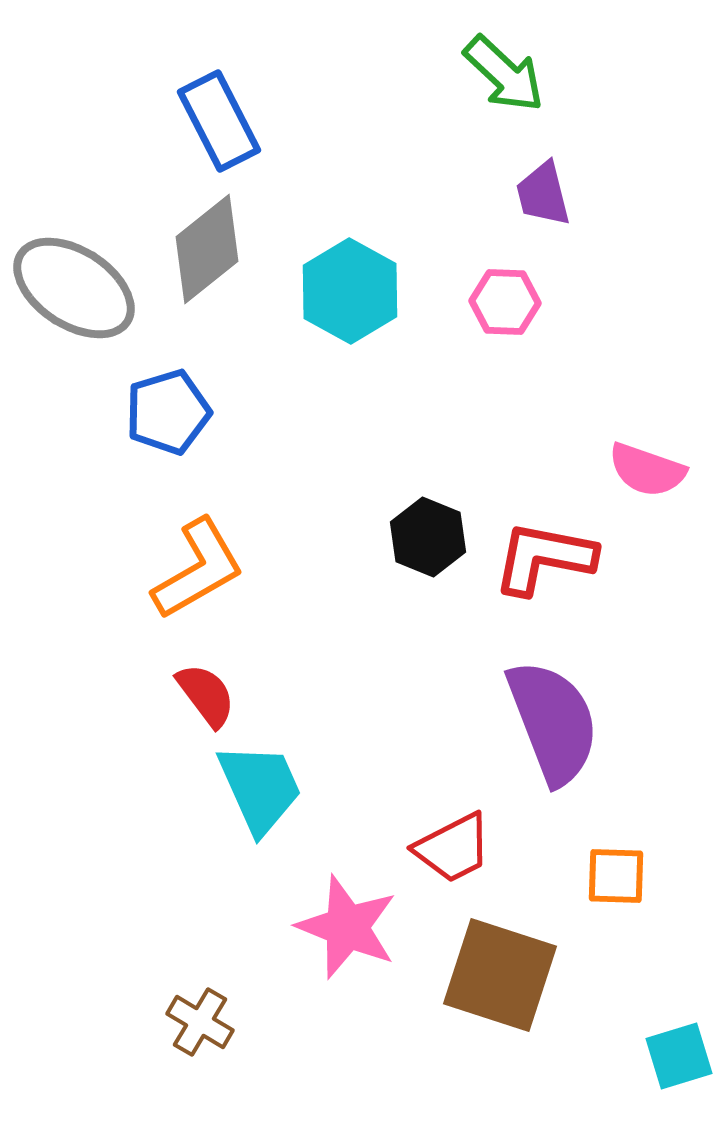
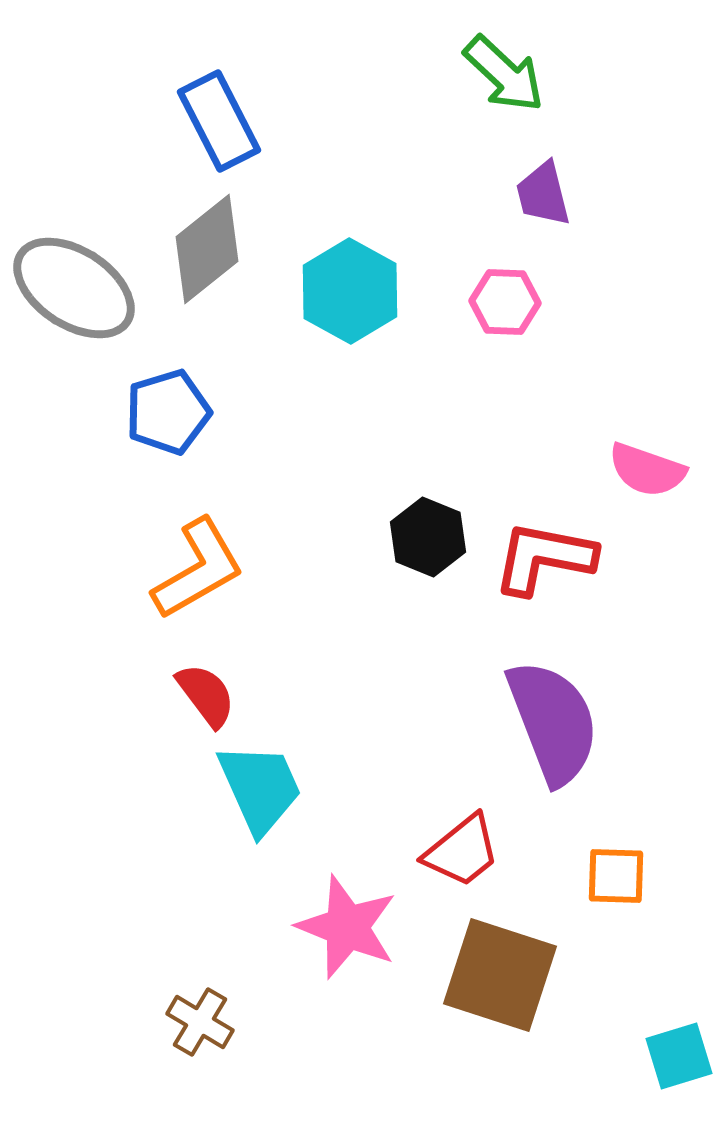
red trapezoid: moved 9 px right, 3 px down; rotated 12 degrees counterclockwise
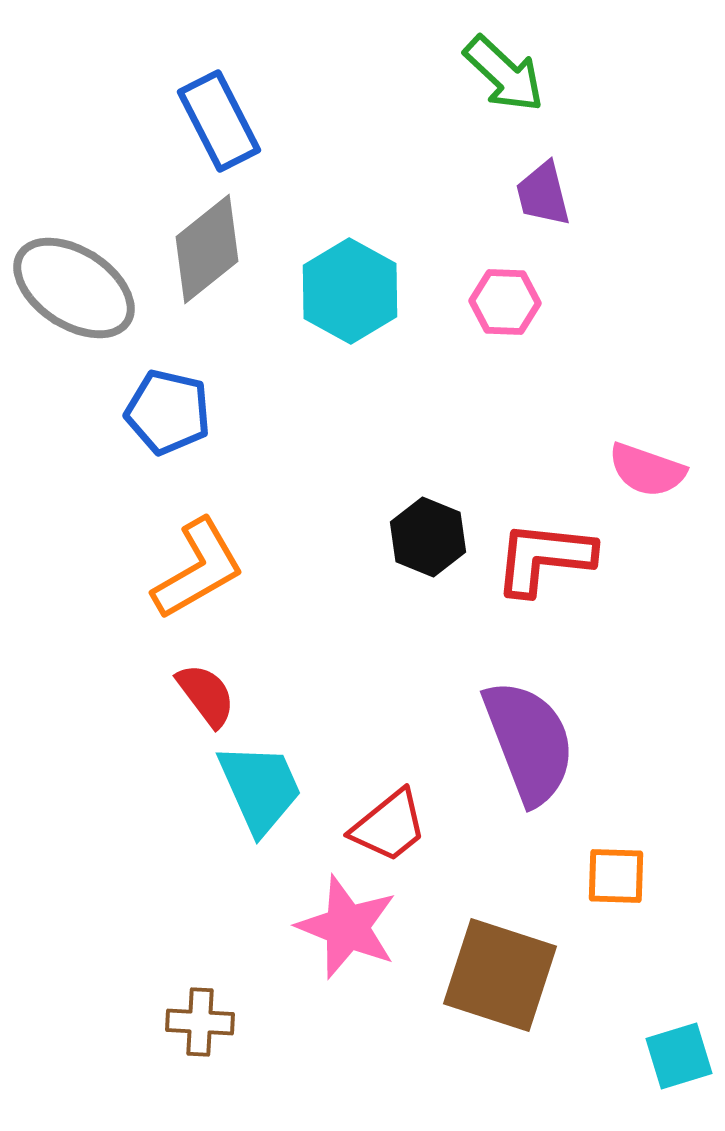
blue pentagon: rotated 30 degrees clockwise
red L-shape: rotated 5 degrees counterclockwise
purple semicircle: moved 24 px left, 20 px down
red trapezoid: moved 73 px left, 25 px up
brown cross: rotated 28 degrees counterclockwise
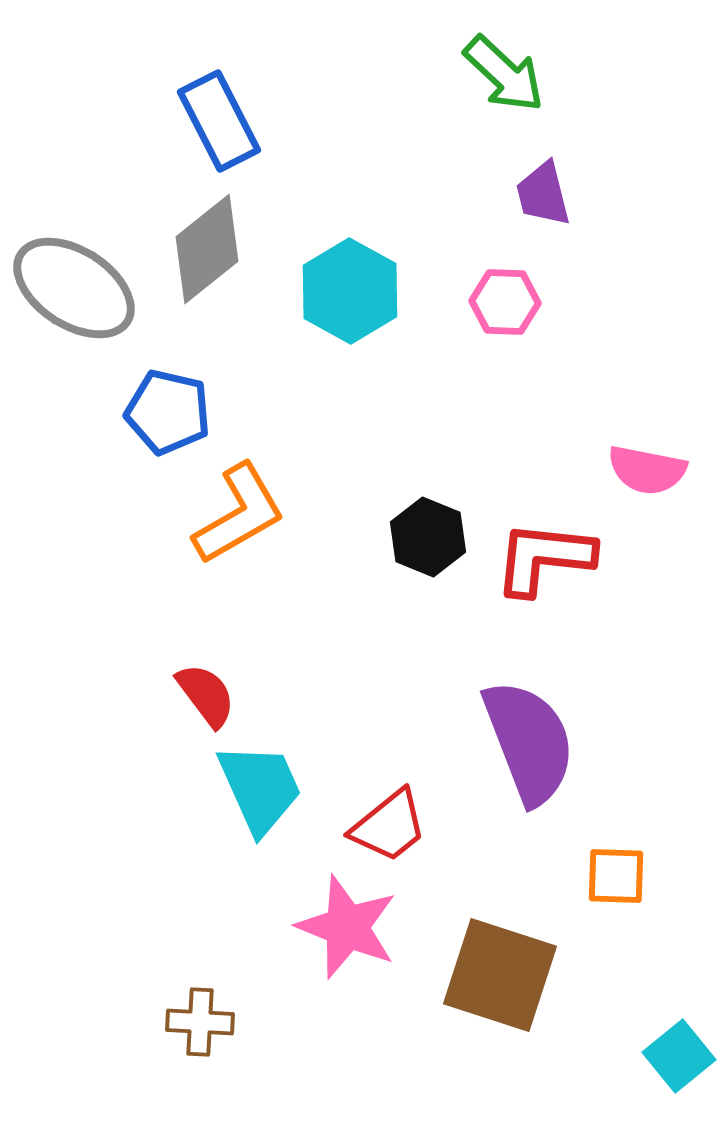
pink semicircle: rotated 8 degrees counterclockwise
orange L-shape: moved 41 px right, 55 px up
cyan square: rotated 22 degrees counterclockwise
